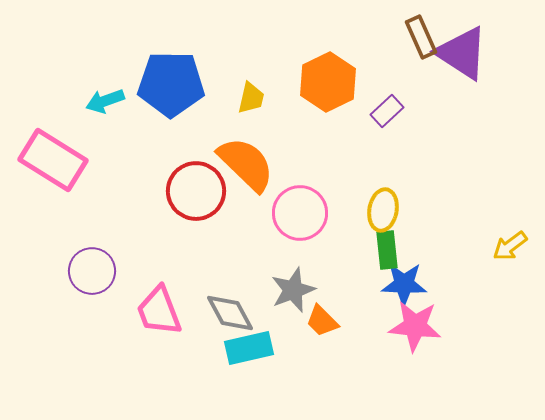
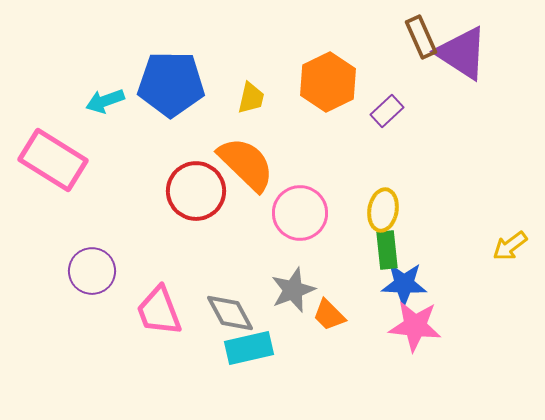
orange trapezoid: moved 7 px right, 6 px up
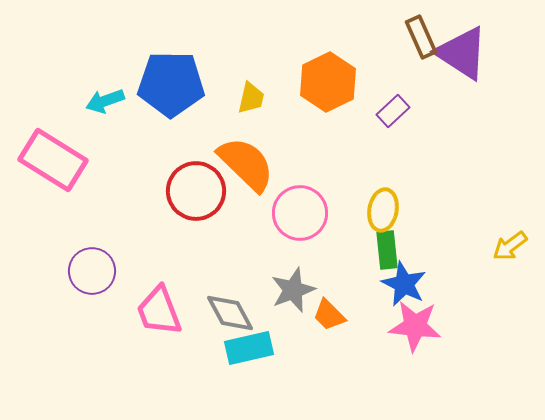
purple rectangle: moved 6 px right
blue star: rotated 24 degrees clockwise
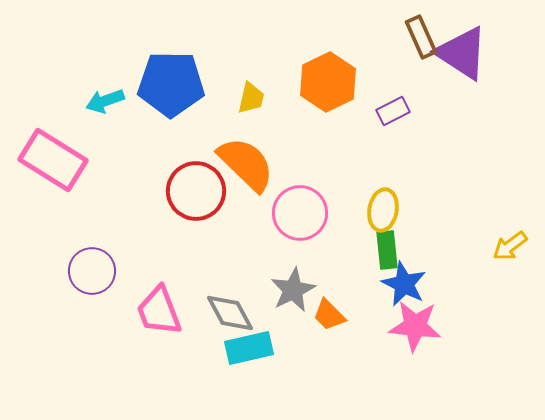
purple rectangle: rotated 16 degrees clockwise
gray star: rotated 6 degrees counterclockwise
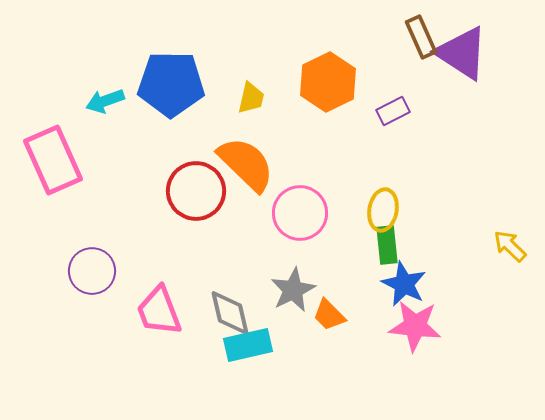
pink rectangle: rotated 34 degrees clockwise
yellow arrow: rotated 81 degrees clockwise
green rectangle: moved 5 px up
gray diamond: rotated 15 degrees clockwise
cyan rectangle: moved 1 px left, 3 px up
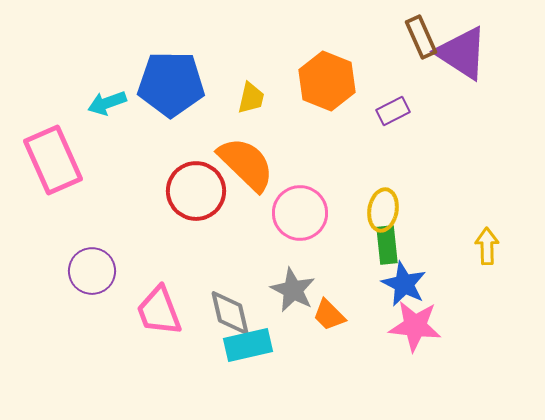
orange hexagon: moved 1 px left, 1 px up; rotated 12 degrees counterclockwise
cyan arrow: moved 2 px right, 2 px down
yellow arrow: moved 23 px left; rotated 45 degrees clockwise
gray star: rotated 18 degrees counterclockwise
